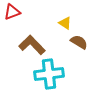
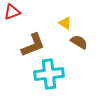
brown L-shape: moved 1 px right; rotated 112 degrees clockwise
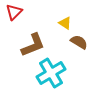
red triangle: moved 2 px right; rotated 24 degrees counterclockwise
cyan cross: moved 2 px right, 1 px up; rotated 24 degrees counterclockwise
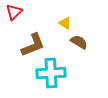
cyan cross: rotated 28 degrees clockwise
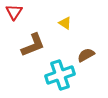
red triangle: rotated 12 degrees counterclockwise
brown semicircle: moved 7 px right, 13 px down; rotated 60 degrees counterclockwise
cyan cross: moved 9 px right, 2 px down; rotated 16 degrees counterclockwise
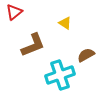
red triangle: rotated 18 degrees clockwise
